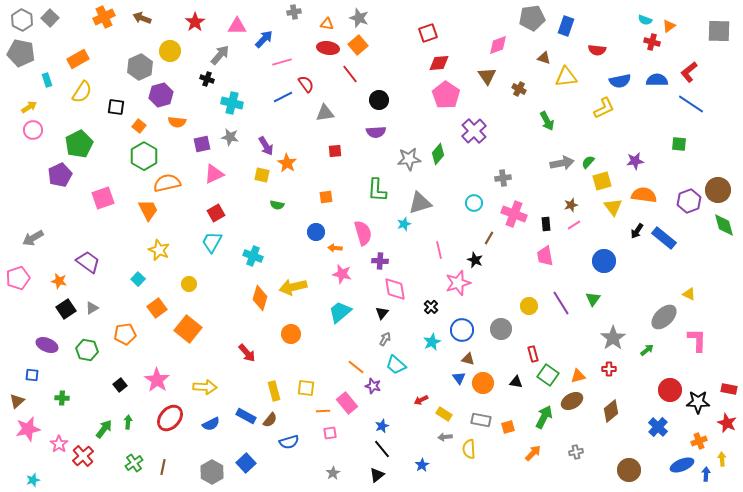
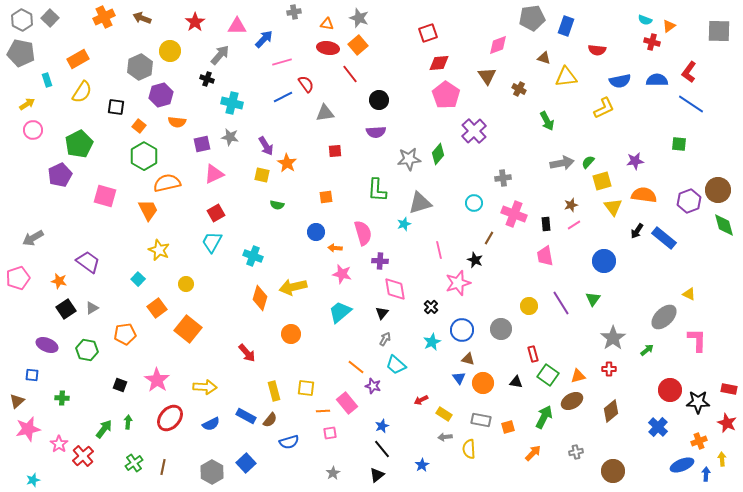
red L-shape at (689, 72): rotated 15 degrees counterclockwise
yellow arrow at (29, 107): moved 2 px left, 3 px up
pink square at (103, 198): moved 2 px right, 2 px up; rotated 35 degrees clockwise
yellow circle at (189, 284): moved 3 px left
black square at (120, 385): rotated 32 degrees counterclockwise
brown circle at (629, 470): moved 16 px left, 1 px down
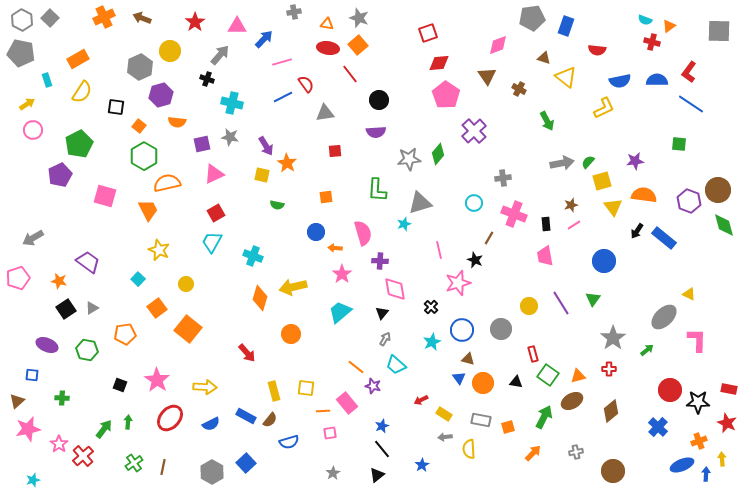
yellow triangle at (566, 77): rotated 45 degrees clockwise
purple hexagon at (689, 201): rotated 20 degrees counterclockwise
pink star at (342, 274): rotated 24 degrees clockwise
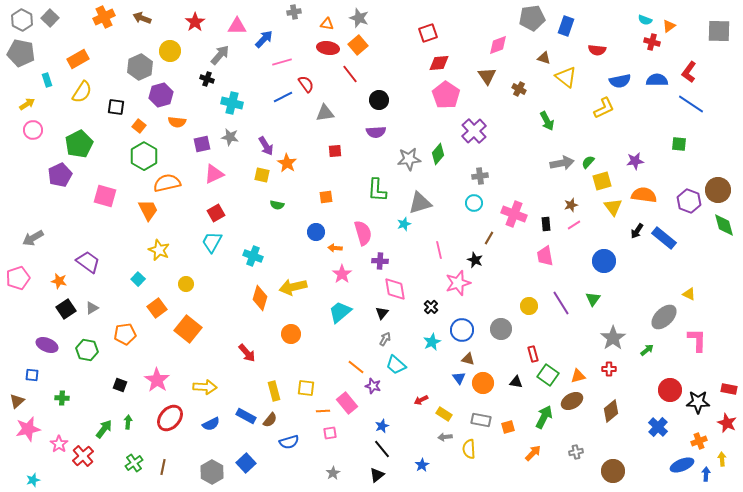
gray cross at (503, 178): moved 23 px left, 2 px up
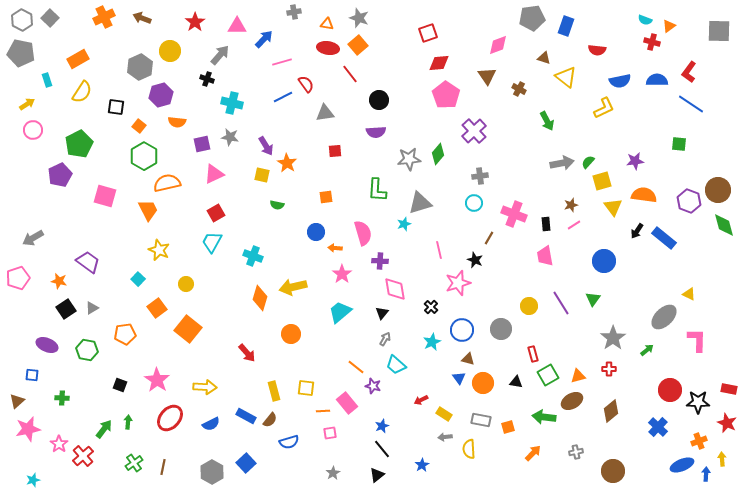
green square at (548, 375): rotated 25 degrees clockwise
green arrow at (544, 417): rotated 110 degrees counterclockwise
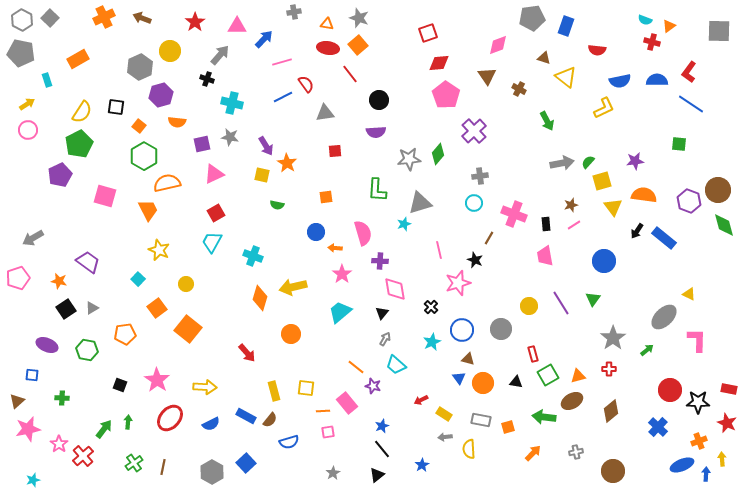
yellow semicircle at (82, 92): moved 20 px down
pink circle at (33, 130): moved 5 px left
pink square at (330, 433): moved 2 px left, 1 px up
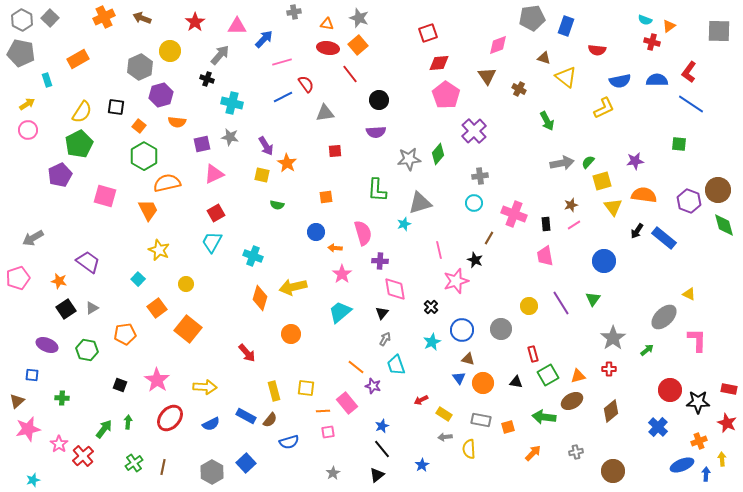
pink star at (458, 283): moved 2 px left, 2 px up
cyan trapezoid at (396, 365): rotated 30 degrees clockwise
